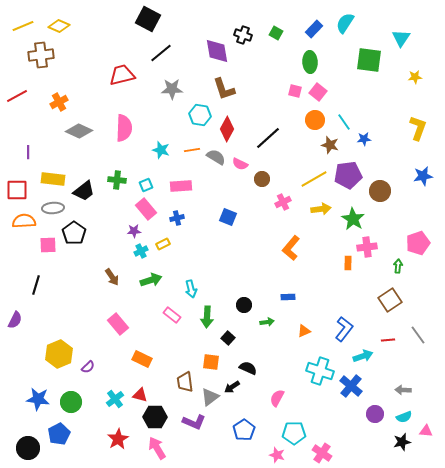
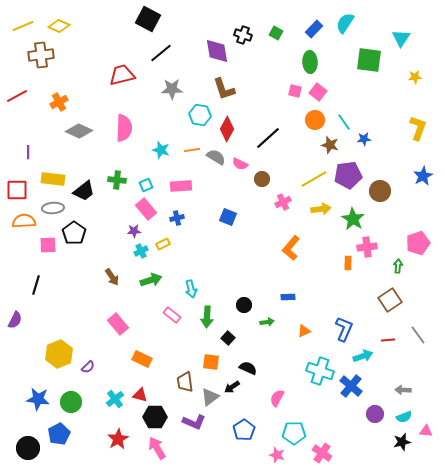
blue star at (423, 176): rotated 18 degrees counterclockwise
blue L-shape at (344, 329): rotated 15 degrees counterclockwise
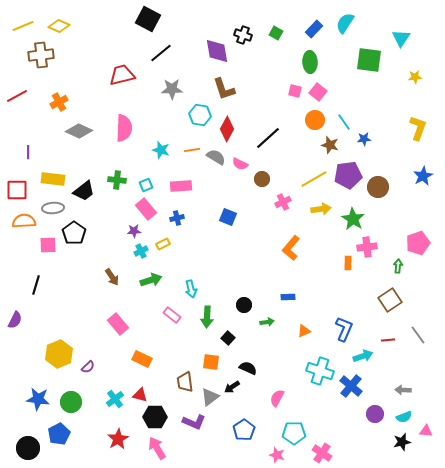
brown circle at (380, 191): moved 2 px left, 4 px up
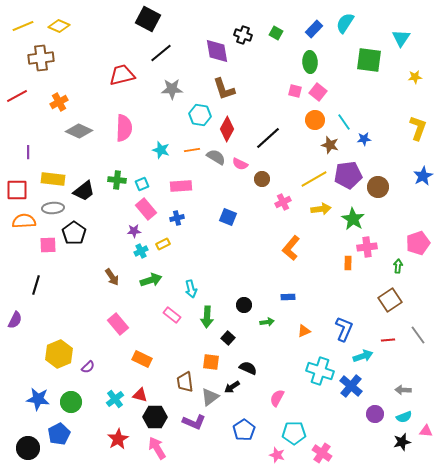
brown cross at (41, 55): moved 3 px down
cyan square at (146, 185): moved 4 px left, 1 px up
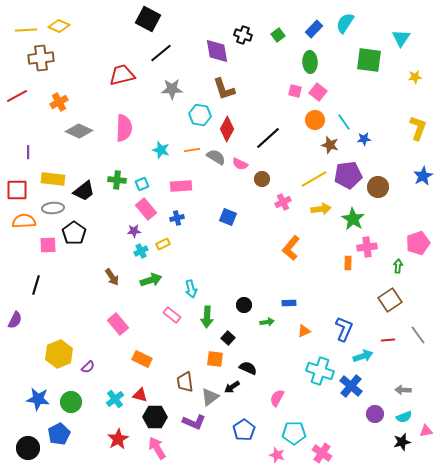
yellow line at (23, 26): moved 3 px right, 4 px down; rotated 20 degrees clockwise
green square at (276, 33): moved 2 px right, 2 px down; rotated 24 degrees clockwise
blue rectangle at (288, 297): moved 1 px right, 6 px down
orange square at (211, 362): moved 4 px right, 3 px up
pink triangle at (426, 431): rotated 16 degrees counterclockwise
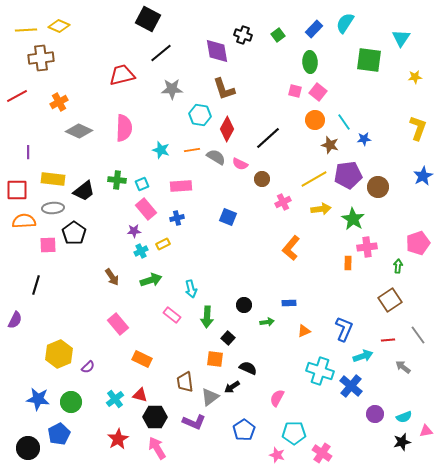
gray arrow at (403, 390): moved 23 px up; rotated 35 degrees clockwise
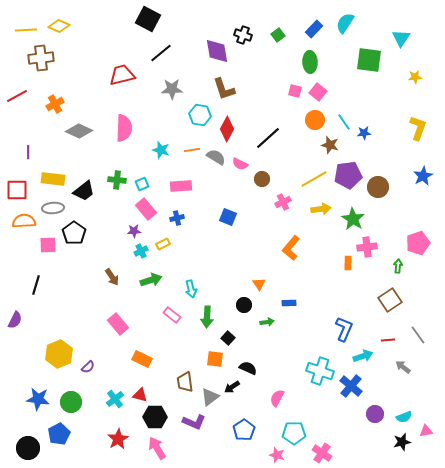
orange cross at (59, 102): moved 4 px left, 2 px down
blue star at (364, 139): moved 6 px up
orange triangle at (304, 331): moved 45 px left, 47 px up; rotated 40 degrees counterclockwise
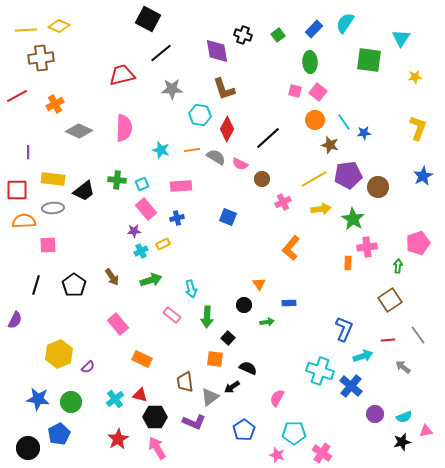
black pentagon at (74, 233): moved 52 px down
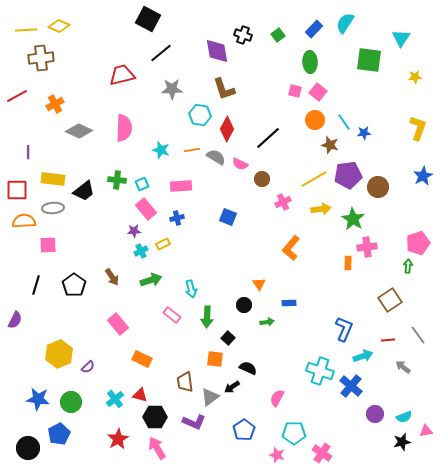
green arrow at (398, 266): moved 10 px right
